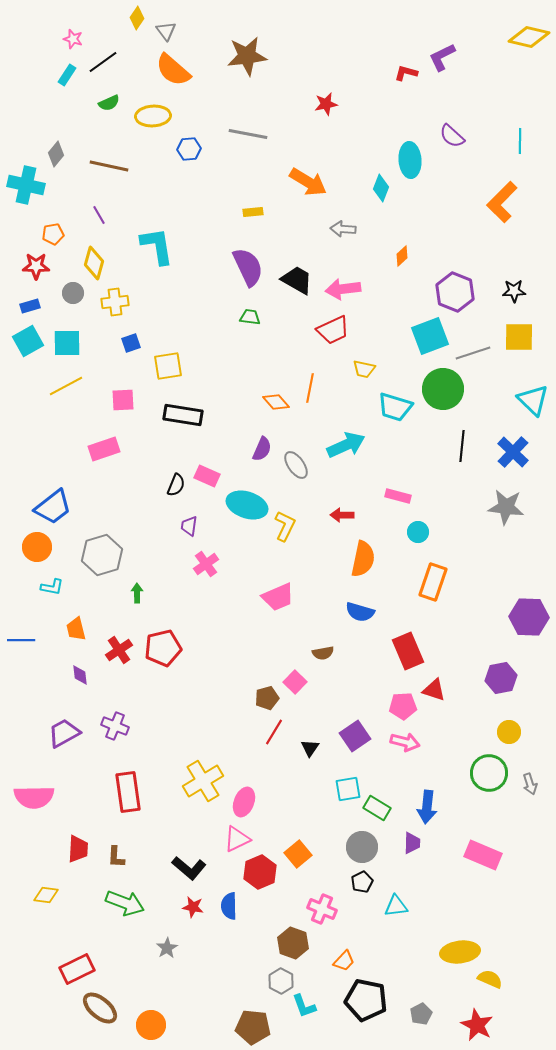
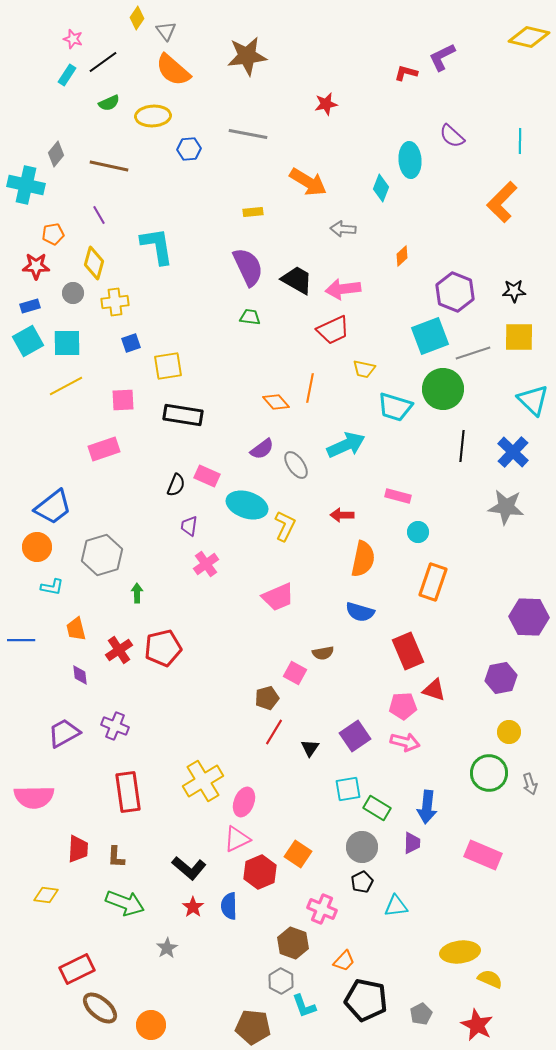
purple semicircle at (262, 449): rotated 30 degrees clockwise
pink square at (295, 682): moved 9 px up; rotated 15 degrees counterclockwise
orange square at (298, 854): rotated 16 degrees counterclockwise
red star at (193, 907): rotated 25 degrees clockwise
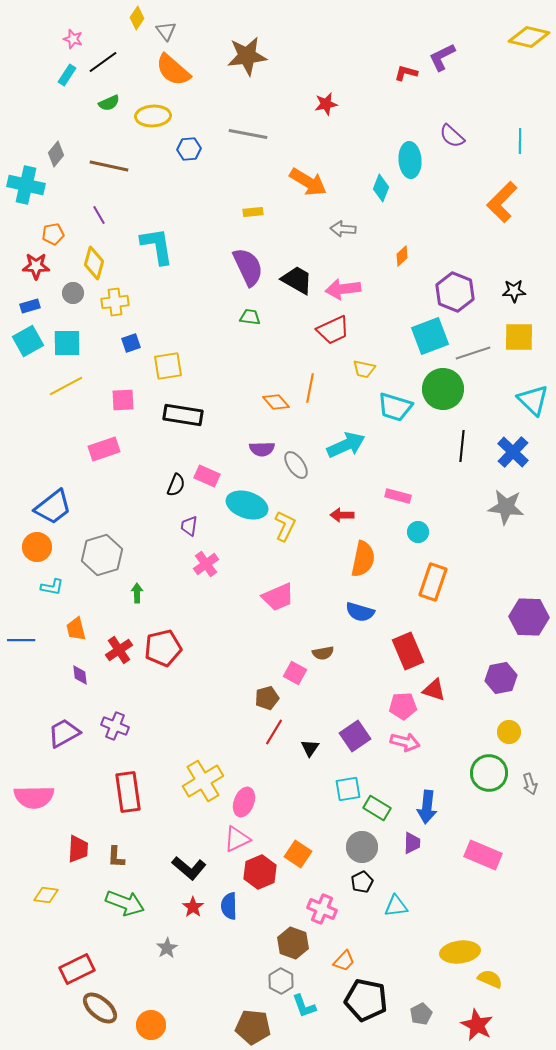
purple semicircle at (262, 449): rotated 35 degrees clockwise
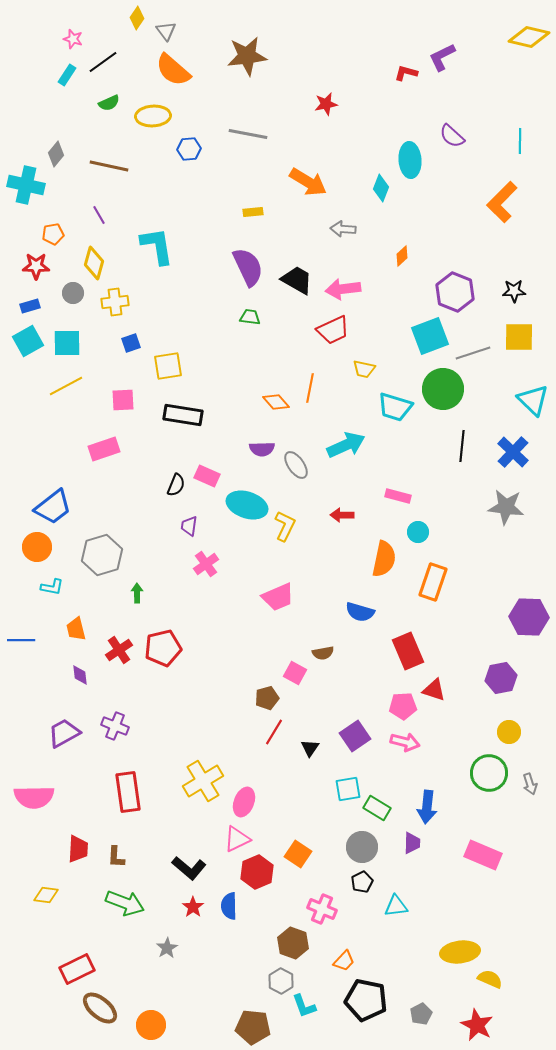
orange semicircle at (363, 559): moved 21 px right
red hexagon at (260, 872): moved 3 px left
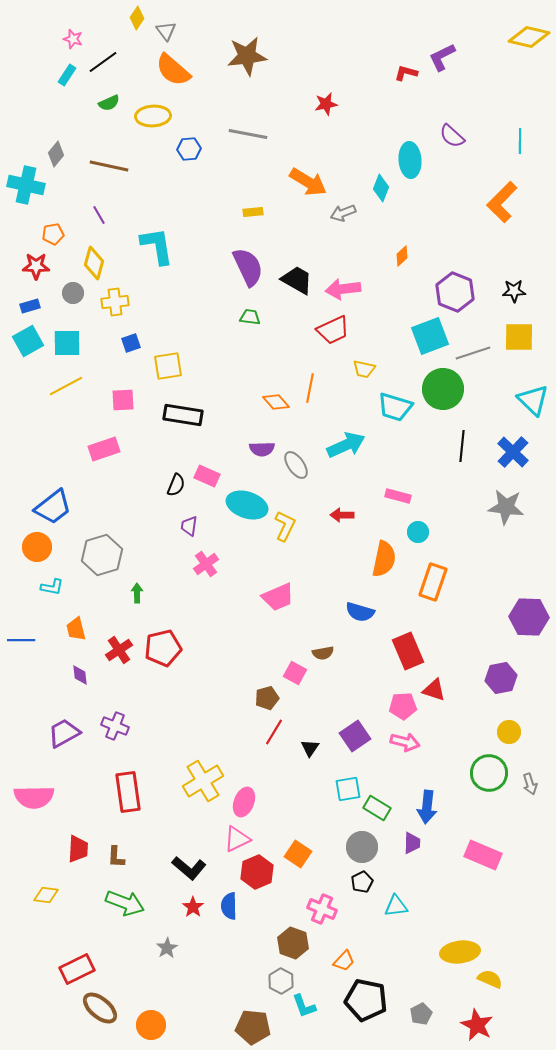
gray arrow at (343, 229): moved 16 px up; rotated 25 degrees counterclockwise
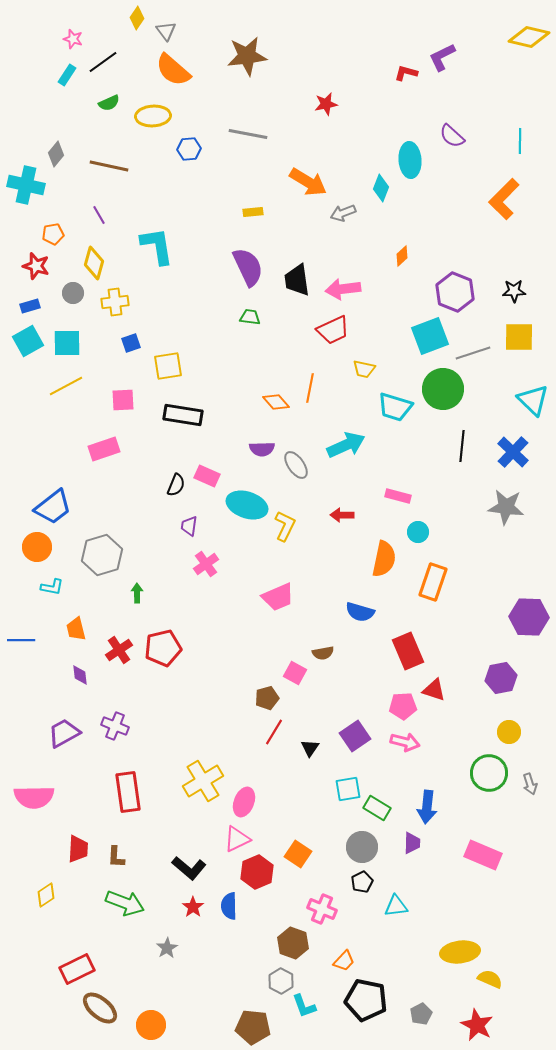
orange L-shape at (502, 202): moved 2 px right, 3 px up
red star at (36, 266): rotated 16 degrees clockwise
black trapezoid at (297, 280): rotated 128 degrees counterclockwise
yellow diamond at (46, 895): rotated 40 degrees counterclockwise
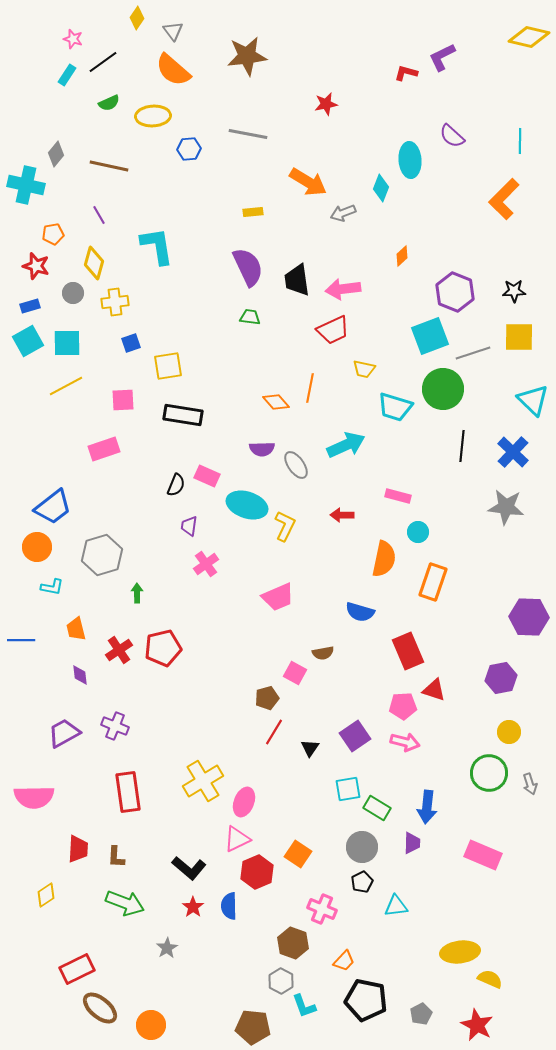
gray triangle at (166, 31): moved 7 px right
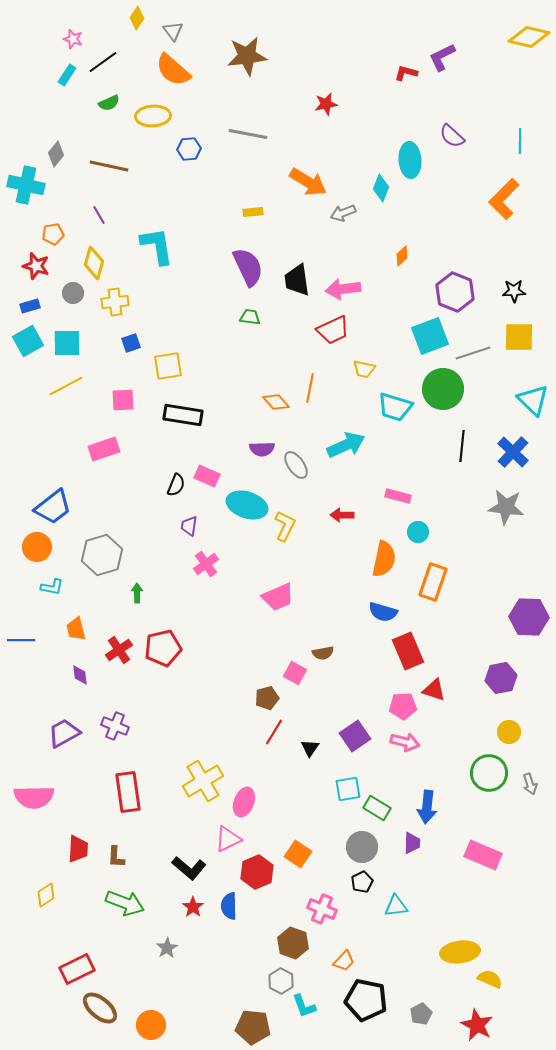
blue semicircle at (360, 612): moved 23 px right
pink triangle at (237, 839): moved 9 px left
